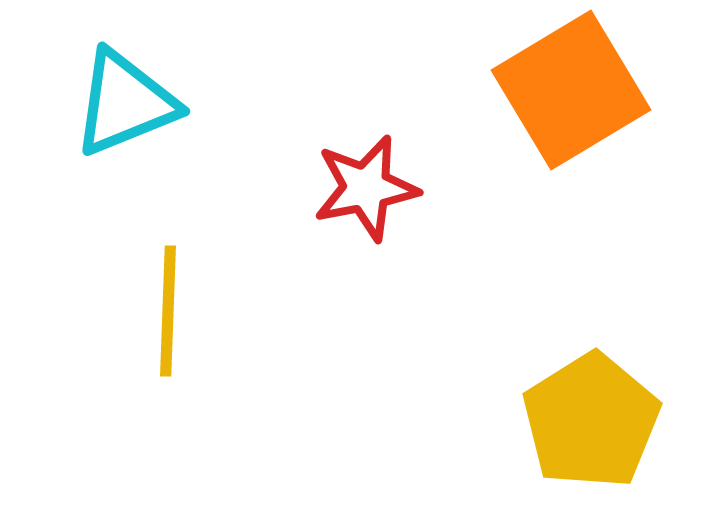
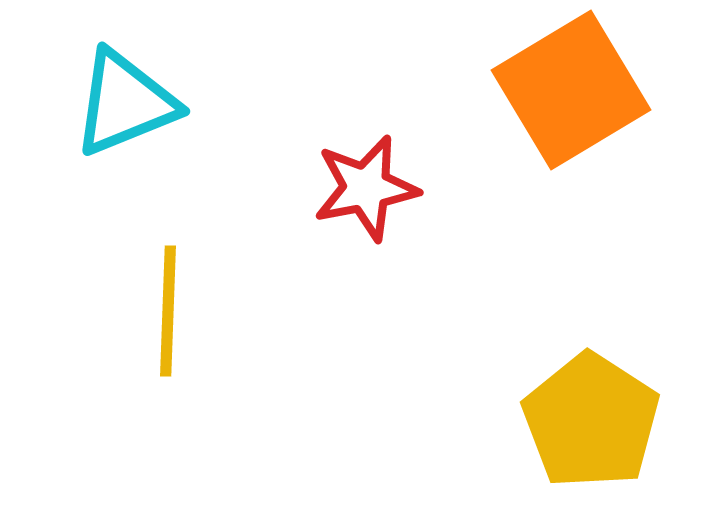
yellow pentagon: rotated 7 degrees counterclockwise
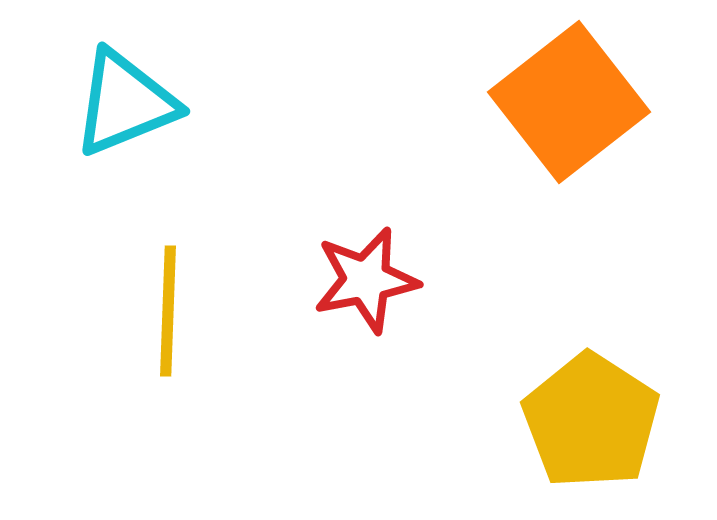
orange square: moved 2 px left, 12 px down; rotated 7 degrees counterclockwise
red star: moved 92 px down
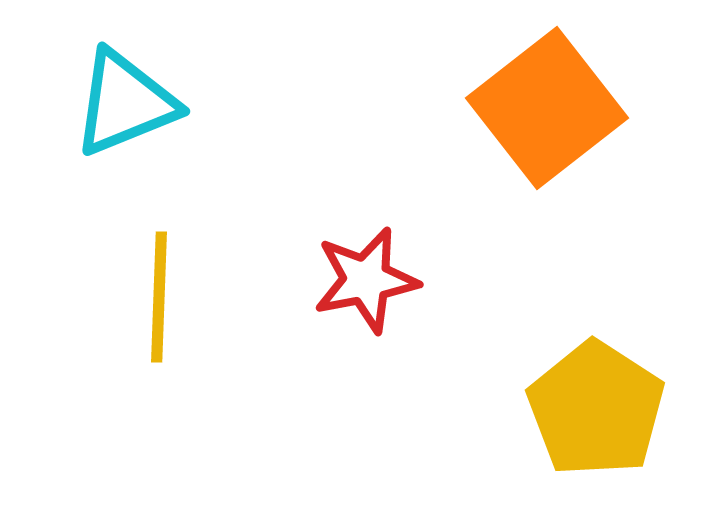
orange square: moved 22 px left, 6 px down
yellow line: moved 9 px left, 14 px up
yellow pentagon: moved 5 px right, 12 px up
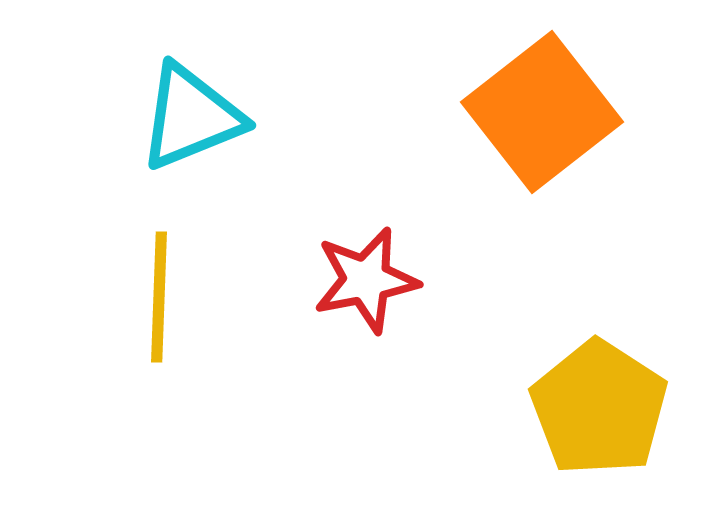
cyan triangle: moved 66 px right, 14 px down
orange square: moved 5 px left, 4 px down
yellow pentagon: moved 3 px right, 1 px up
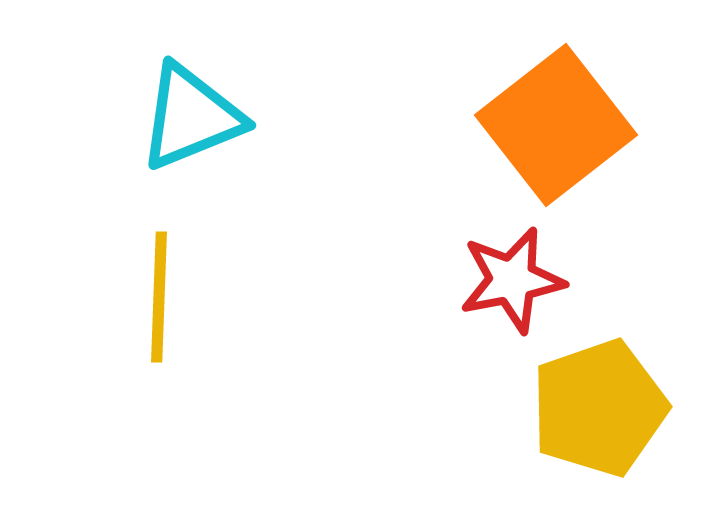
orange square: moved 14 px right, 13 px down
red star: moved 146 px right
yellow pentagon: rotated 20 degrees clockwise
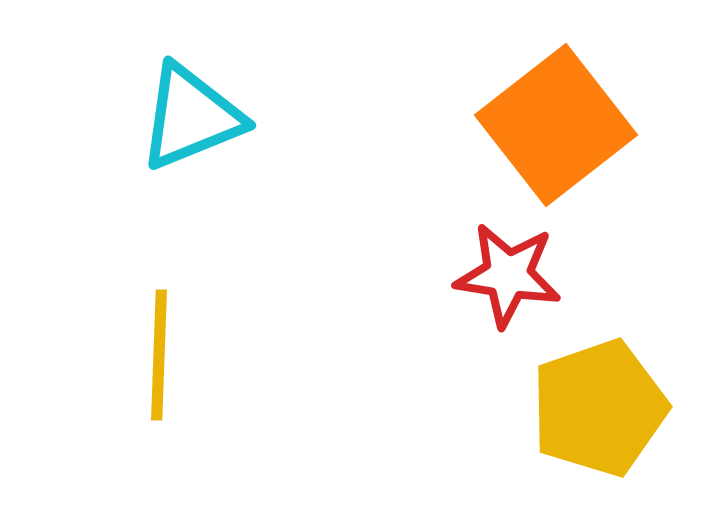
red star: moved 4 px left, 5 px up; rotated 20 degrees clockwise
yellow line: moved 58 px down
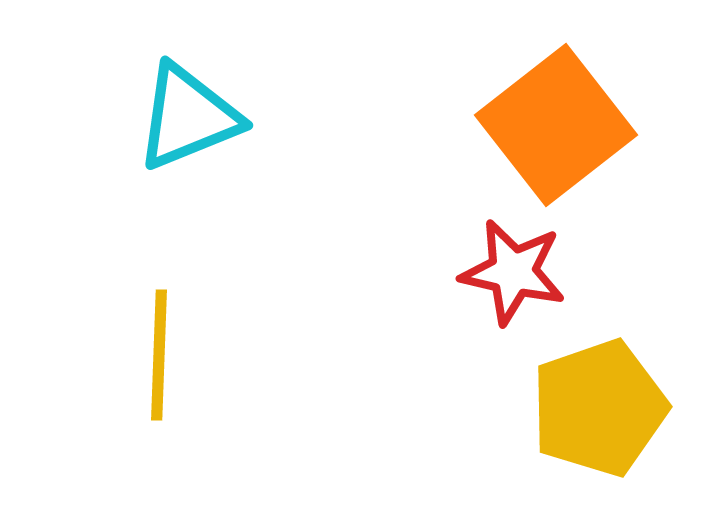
cyan triangle: moved 3 px left
red star: moved 5 px right, 3 px up; rotated 4 degrees clockwise
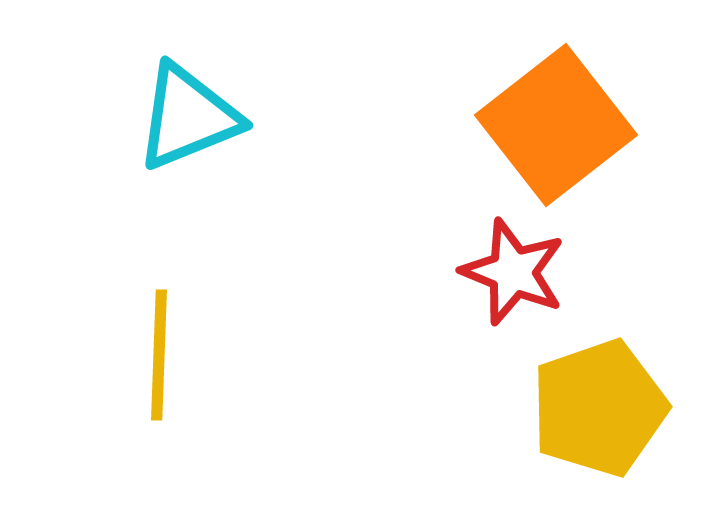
red star: rotated 9 degrees clockwise
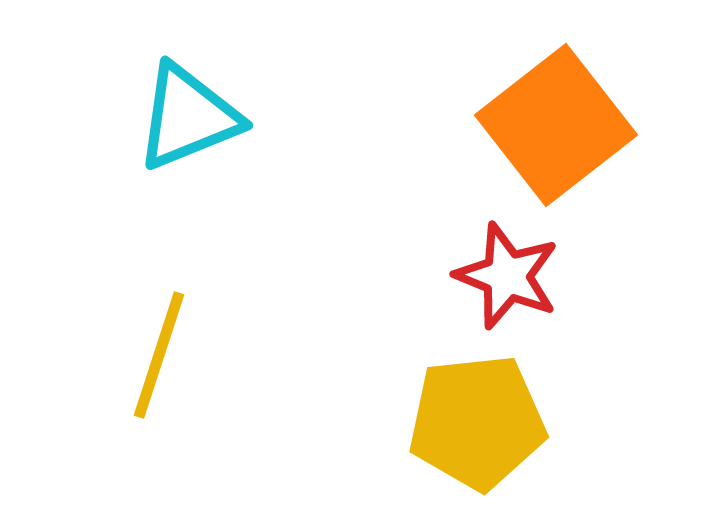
red star: moved 6 px left, 4 px down
yellow line: rotated 16 degrees clockwise
yellow pentagon: moved 122 px left, 14 px down; rotated 13 degrees clockwise
